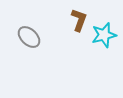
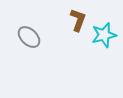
brown L-shape: moved 1 px left
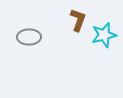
gray ellipse: rotated 45 degrees counterclockwise
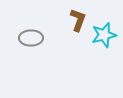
gray ellipse: moved 2 px right, 1 px down
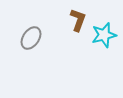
gray ellipse: rotated 55 degrees counterclockwise
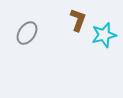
gray ellipse: moved 4 px left, 5 px up
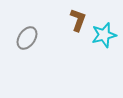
gray ellipse: moved 5 px down
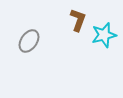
gray ellipse: moved 2 px right, 3 px down
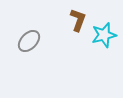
gray ellipse: rotated 10 degrees clockwise
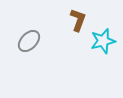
cyan star: moved 1 px left, 6 px down
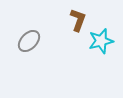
cyan star: moved 2 px left
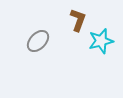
gray ellipse: moved 9 px right
